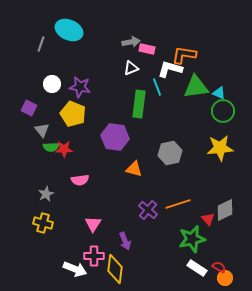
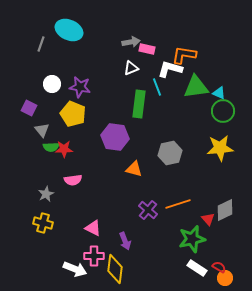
pink semicircle: moved 7 px left
pink triangle: moved 4 px down; rotated 36 degrees counterclockwise
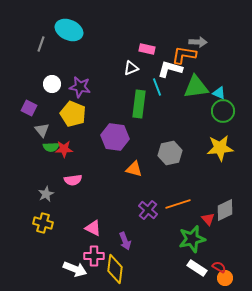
gray arrow: moved 67 px right; rotated 12 degrees clockwise
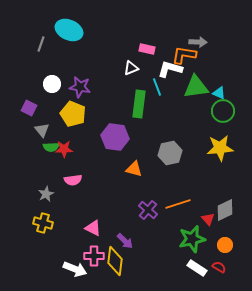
purple arrow: rotated 24 degrees counterclockwise
yellow diamond: moved 8 px up
orange circle: moved 33 px up
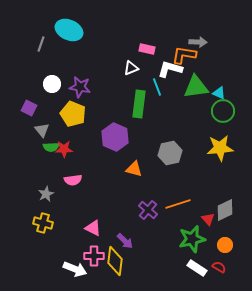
purple hexagon: rotated 16 degrees clockwise
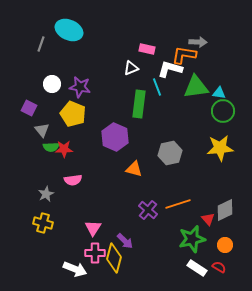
cyan triangle: rotated 16 degrees counterclockwise
pink triangle: rotated 36 degrees clockwise
pink cross: moved 1 px right, 3 px up
yellow diamond: moved 1 px left, 3 px up; rotated 8 degrees clockwise
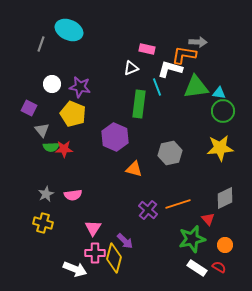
pink semicircle: moved 15 px down
gray diamond: moved 12 px up
